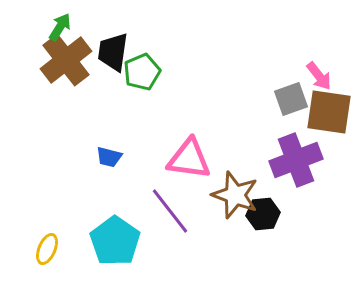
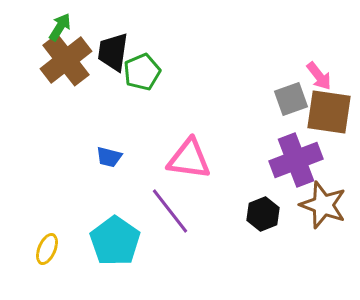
brown star: moved 88 px right, 10 px down
black hexagon: rotated 16 degrees counterclockwise
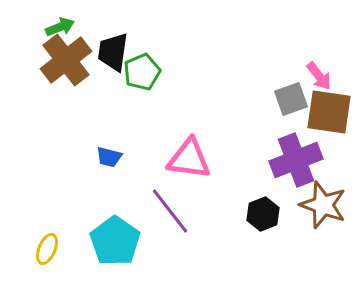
green arrow: rotated 36 degrees clockwise
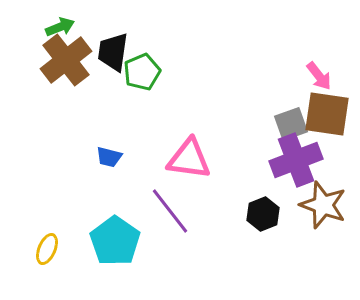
gray square: moved 25 px down
brown square: moved 2 px left, 2 px down
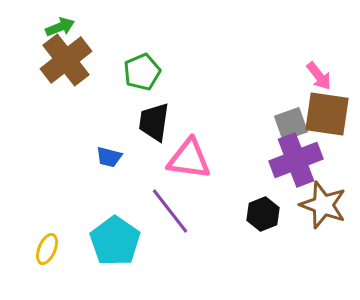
black trapezoid: moved 41 px right, 70 px down
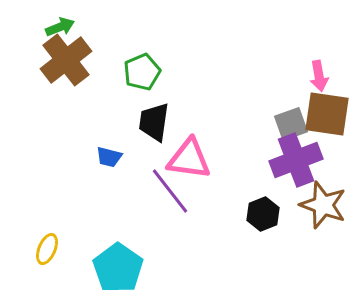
pink arrow: rotated 28 degrees clockwise
purple line: moved 20 px up
cyan pentagon: moved 3 px right, 27 px down
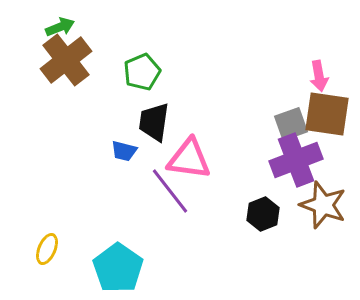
blue trapezoid: moved 15 px right, 6 px up
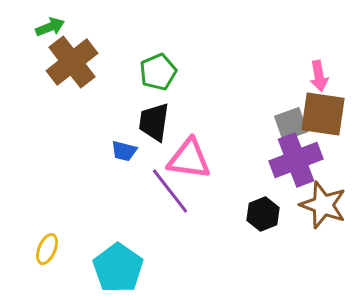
green arrow: moved 10 px left
brown cross: moved 6 px right, 2 px down
green pentagon: moved 16 px right
brown square: moved 4 px left
